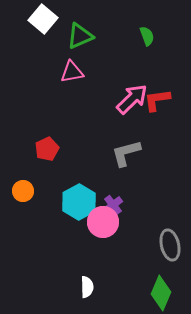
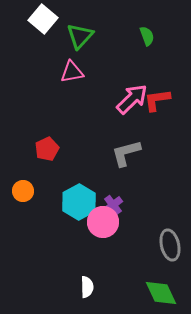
green triangle: rotated 24 degrees counterclockwise
green diamond: rotated 48 degrees counterclockwise
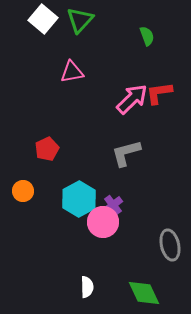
green triangle: moved 16 px up
red L-shape: moved 2 px right, 7 px up
cyan hexagon: moved 3 px up
green diamond: moved 17 px left
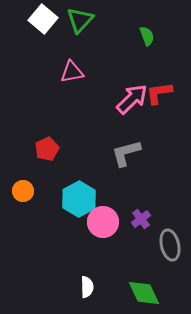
purple cross: moved 28 px right, 14 px down
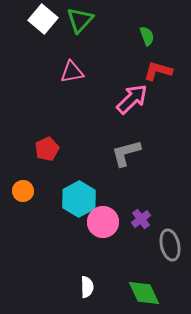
red L-shape: moved 1 px left, 22 px up; rotated 24 degrees clockwise
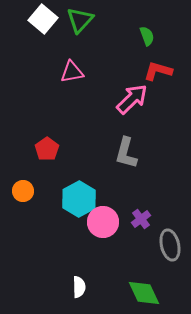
red pentagon: rotated 10 degrees counterclockwise
gray L-shape: rotated 60 degrees counterclockwise
white semicircle: moved 8 px left
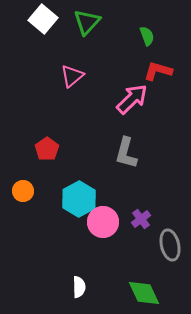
green triangle: moved 7 px right, 2 px down
pink triangle: moved 4 px down; rotated 30 degrees counterclockwise
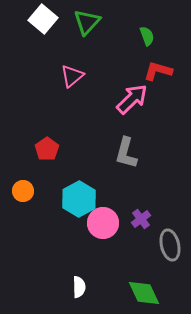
pink circle: moved 1 px down
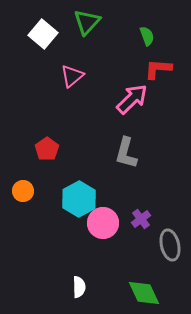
white square: moved 15 px down
red L-shape: moved 2 px up; rotated 12 degrees counterclockwise
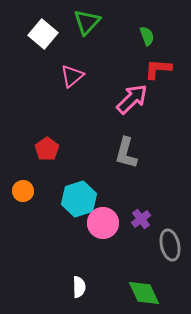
cyan hexagon: rotated 12 degrees clockwise
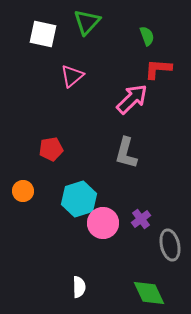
white square: rotated 28 degrees counterclockwise
red pentagon: moved 4 px right; rotated 25 degrees clockwise
green diamond: moved 5 px right
